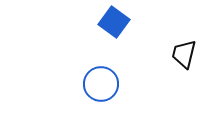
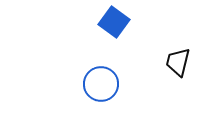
black trapezoid: moved 6 px left, 8 px down
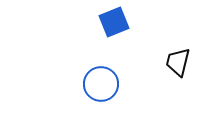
blue square: rotated 32 degrees clockwise
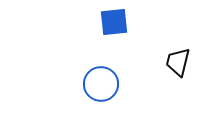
blue square: rotated 16 degrees clockwise
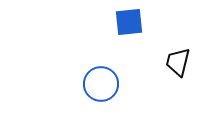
blue square: moved 15 px right
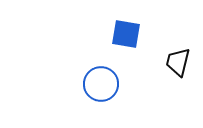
blue square: moved 3 px left, 12 px down; rotated 16 degrees clockwise
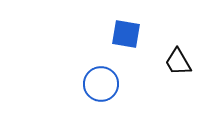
black trapezoid: rotated 44 degrees counterclockwise
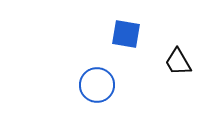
blue circle: moved 4 px left, 1 px down
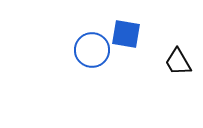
blue circle: moved 5 px left, 35 px up
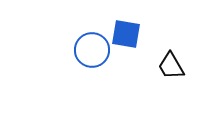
black trapezoid: moved 7 px left, 4 px down
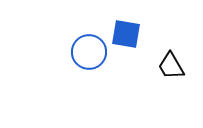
blue circle: moved 3 px left, 2 px down
